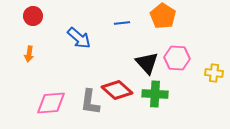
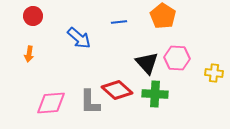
blue line: moved 3 px left, 1 px up
gray L-shape: rotated 8 degrees counterclockwise
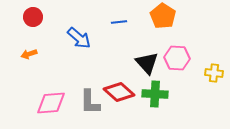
red circle: moved 1 px down
orange arrow: rotated 63 degrees clockwise
red diamond: moved 2 px right, 2 px down
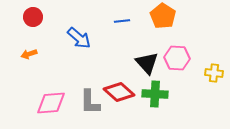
blue line: moved 3 px right, 1 px up
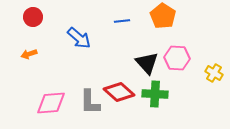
yellow cross: rotated 24 degrees clockwise
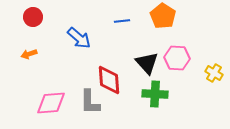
red diamond: moved 10 px left, 12 px up; rotated 44 degrees clockwise
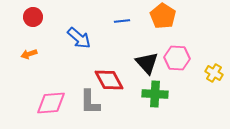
red diamond: rotated 24 degrees counterclockwise
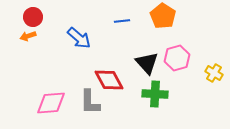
orange arrow: moved 1 px left, 18 px up
pink hexagon: rotated 20 degrees counterclockwise
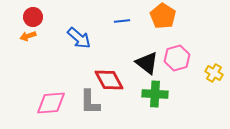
black triangle: rotated 10 degrees counterclockwise
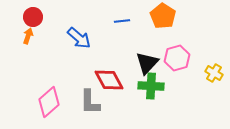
orange arrow: rotated 126 degrees clockwise
black triangle: rotated 35 degrees clockwise
green cross: moved 4 px left, 8 px up
pink diamond: moved 2 px left, 1 px up; rotated 36 degrees counterclockwise
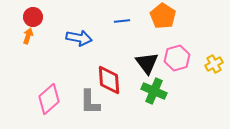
blue arrow: rotated 30 degrees counterclockwise
black triangle: rotated 20 degrees counterclockwise
yellow cross: moved 9 px up; rotated 30 degrees clockwise
red diamond: rotated 24 degrees clockwise
green cross: moved 3 px right, 5 px down; rotated 20 degrees clockwise
pink diamond: moved 3 px up
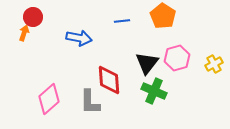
orange arrow: moved 4 px left, 3 px up
black triangle: rotated 15 degrees clockwise
